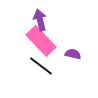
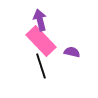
purple semicircle: moved 1 px left, 2 px up
black line: rotated 35 degrees clockwise
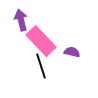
purple arrow: moved 19 px left
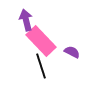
purple arrow: moved 5 px right
purple semicircle: rotated 14 degrees clockwise
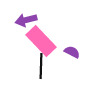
purple arrow: rotated 90 degrees counterclockwise
black line: rotated 20 degrees clockwise
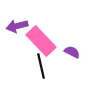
purple arrow: moved 9 px left, 6 px down
black line: rotated 15 degrees counterclockwise
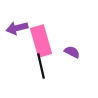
purple arrow: moved 2 px down
pink rectangle: rotated 28 degrees clockwise
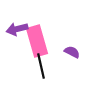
purple arrow: moved 1 px down
pink rectangle: moved 4 px left
